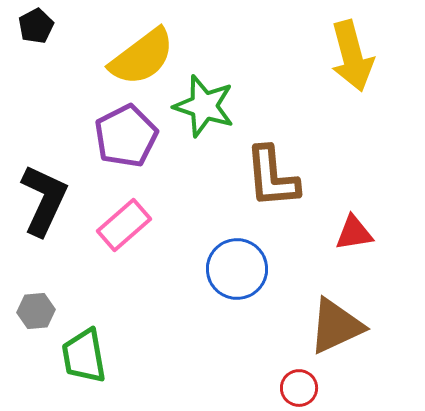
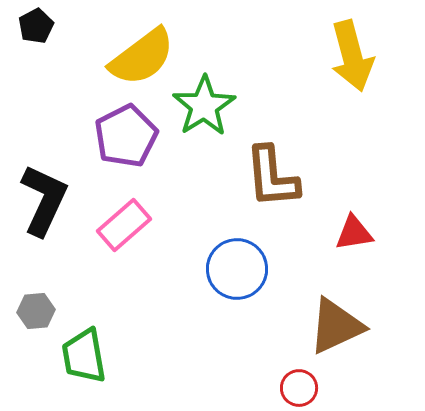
green star: rotated 22 degrees clockwise
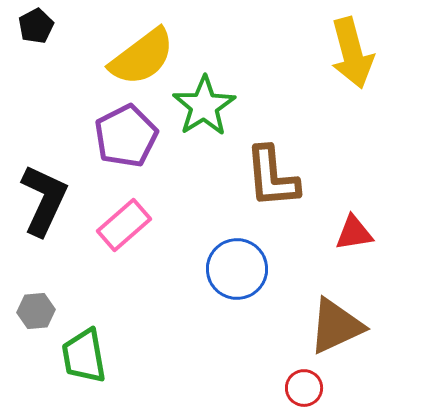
yellow arrow: moved 3 px up
red circle: moved 5 px right
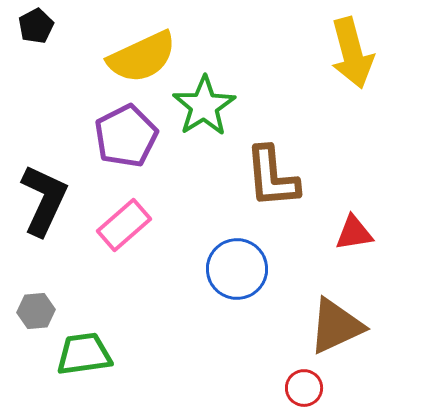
yellow semicircle: rotated 12 degrees clockwise
green trapezoid: moved 2 px up; rotated 92 degrees clockwise
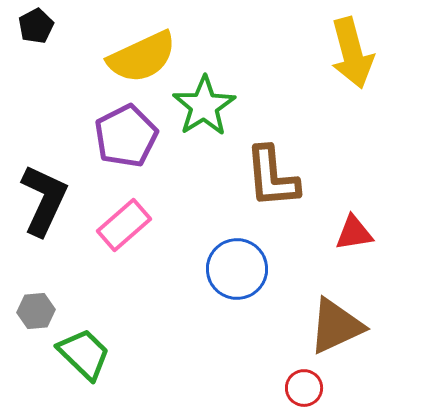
green trapezoid: rotated 52 degrees clockwise
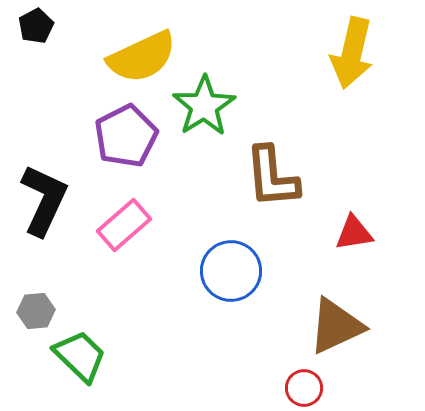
yellow arrow: rotated 28 degrees clockwise
blue circle: moved 6 px left, 2 px down
green trapezoid: moved 4 px left, 2 px down
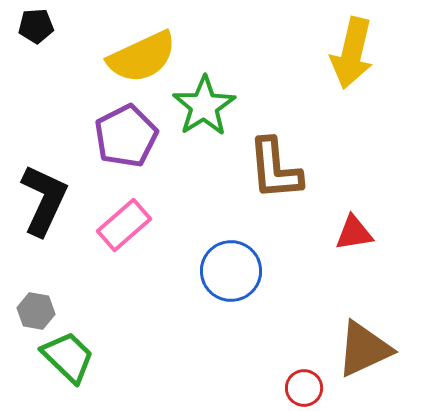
black pentagon: rotated 24 degrees clockwise
brown L-shape: moved 3 px right, 8 px up
gray hexagon: rotated 15 degrees clockwise
brown triangle: moved 28 px right, 23 px down
green trapezoid: moved 12 px left, 1 px down
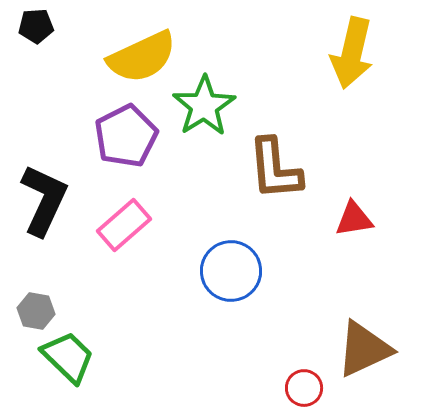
red triangle: moved 14 px up
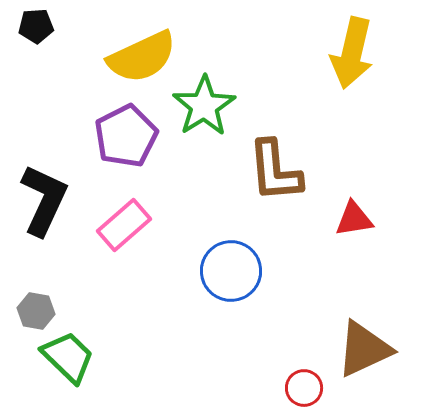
brown L-shape: moved 2 px down
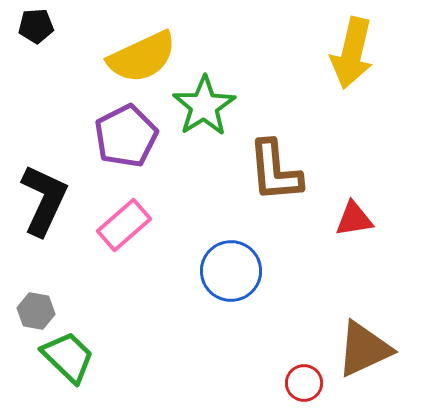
red circle: moved 5 px up
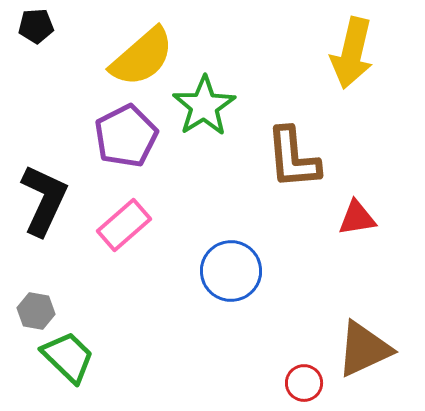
yellow semicircle: rotated 16 degrees counterclockwise
brown L-shape: moved 18 px right, 13 px up
red triangle: moved 3 px right, 1 px up
